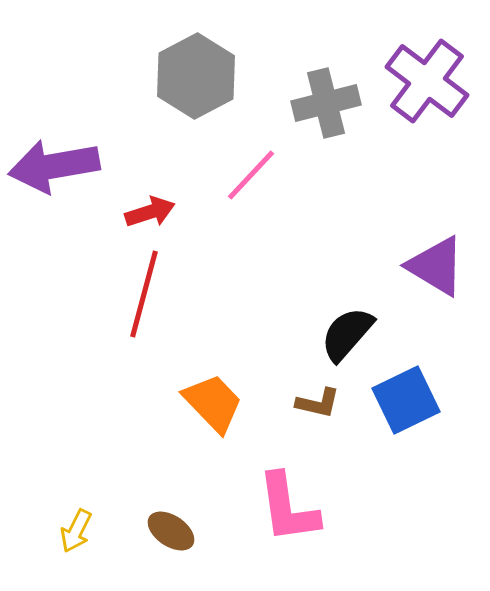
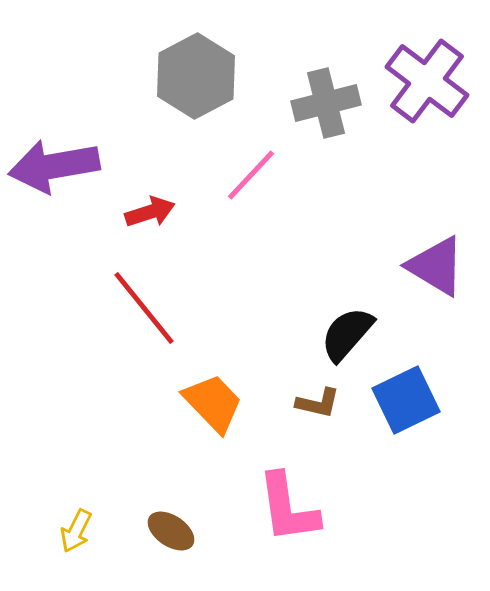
red line: moved 14 px down; rotated 54 degrees counterclockwise
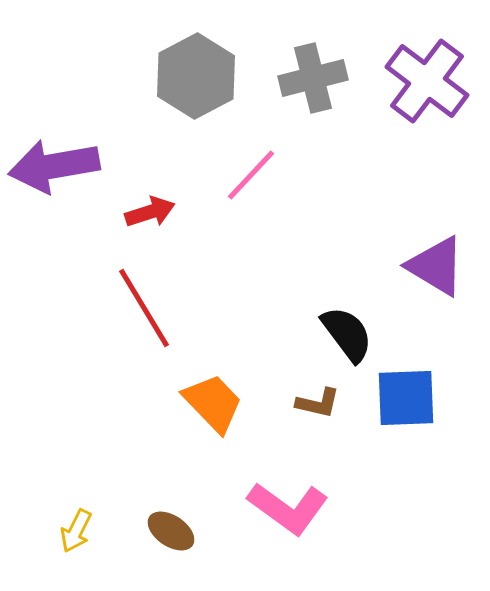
gray cross: moved 13 px left, 25 px up
red line: rotated 8 degrees clockwise
black semicircle: rotated 102 degrees clockwise
blue square: moved 2 px up; rotated 24 degrees clockwise
pink L-shape: rotated 46 degrees counterclockwise
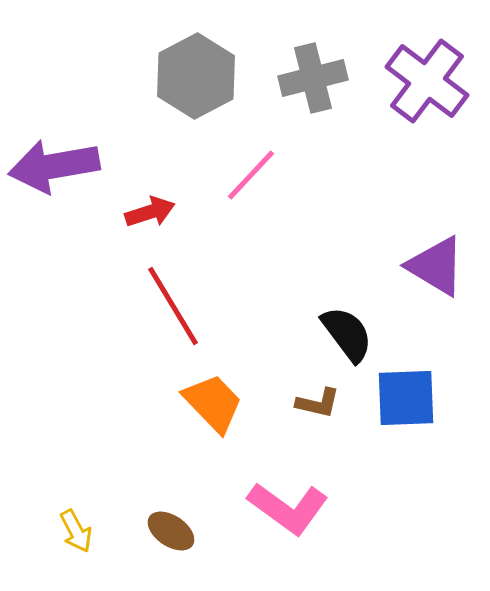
red line: moved 29 px right, 2 px up
yellow arrow: rotated 54 degrees counterclockwise
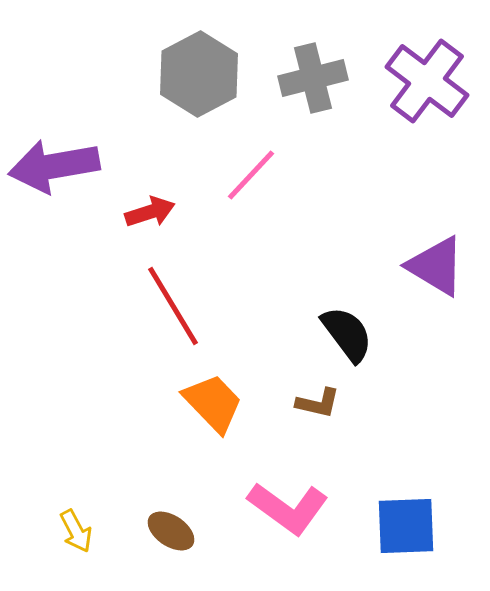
gray hexagon: moved 3 px right, 2 px up
blue square: moved 128 px down
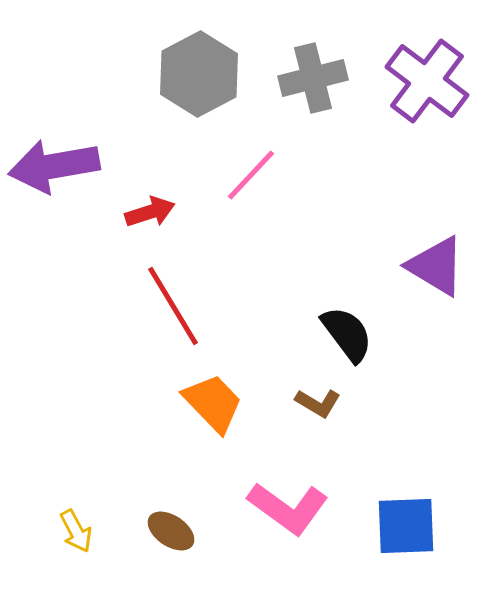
brown L-shape: rotated 18 degrees clockwise
